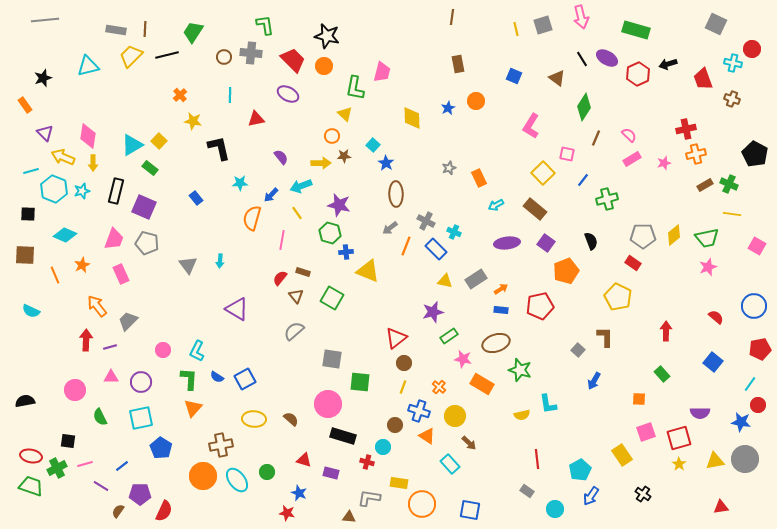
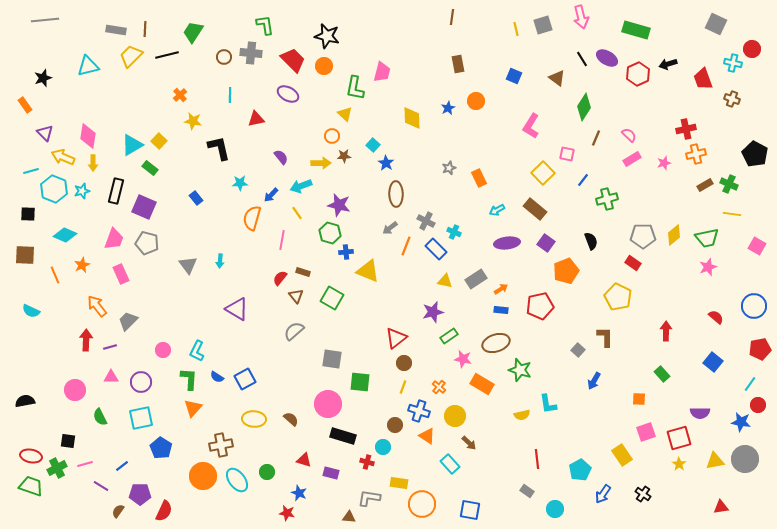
cyan arrow at (496, 205): moved 1 px right, 5 px down
blue arrow at (591, 496): moved 12 px right, 2 px up
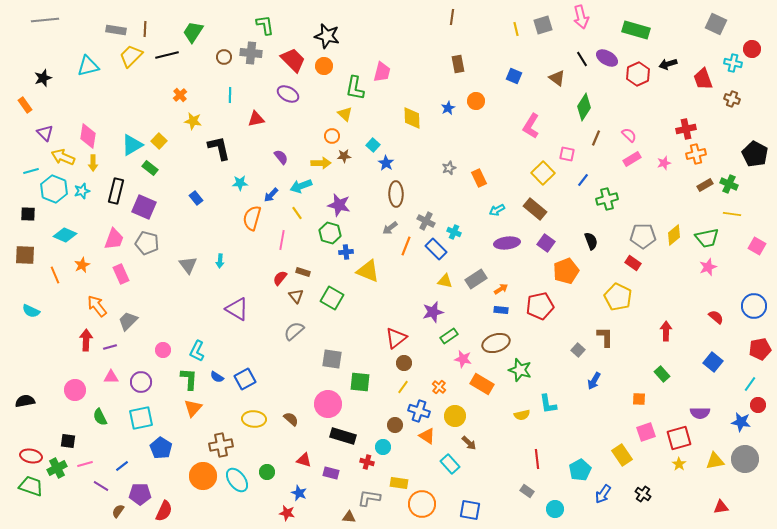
yellow line at (403, 387): rotated 16 degrees clockwise
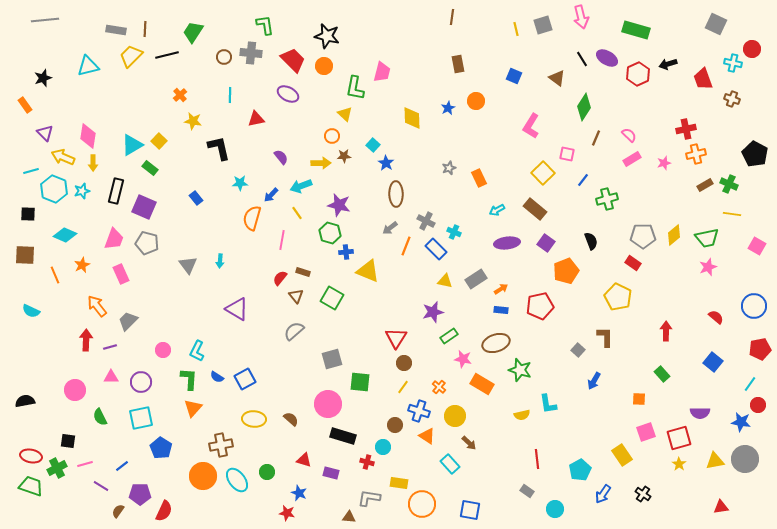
red triangle at (396, 338): rotated 20 degrees counterclockwise
gray square at (332, 359): rotated 25 degrees counterclockwise
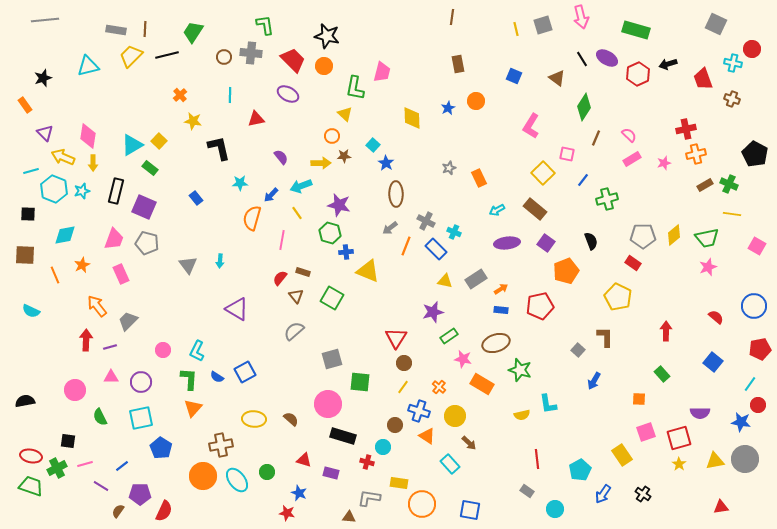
cyan diamond at (65, 235): rotated 35 degrees counterclockwise
blue square at (245, 379): moved 7 px up
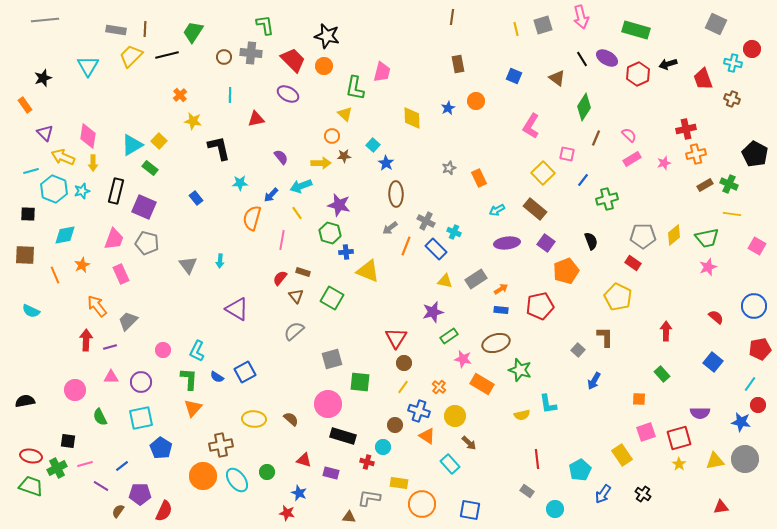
cyan triangle at (88, 66): rotated 45 degrees counterclockwise
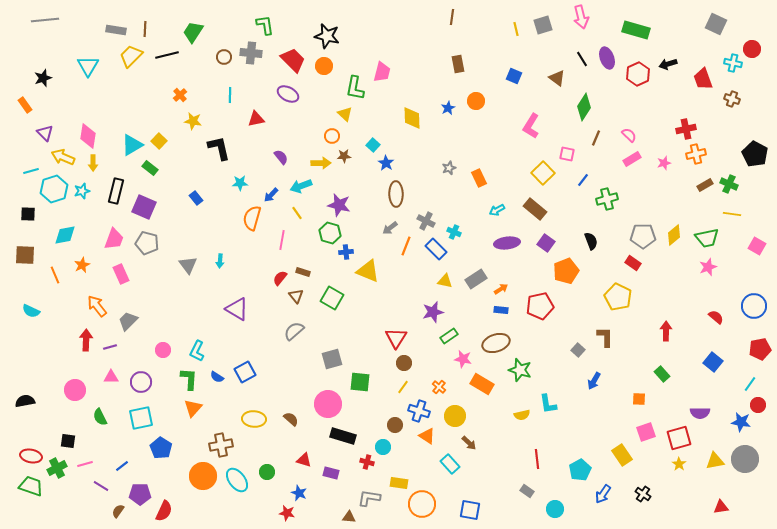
purple ellipse at (607, 58): rotated 40 degrees clockwise
cyan hexagon at (54, 189): rotated 20 degrees clockwise
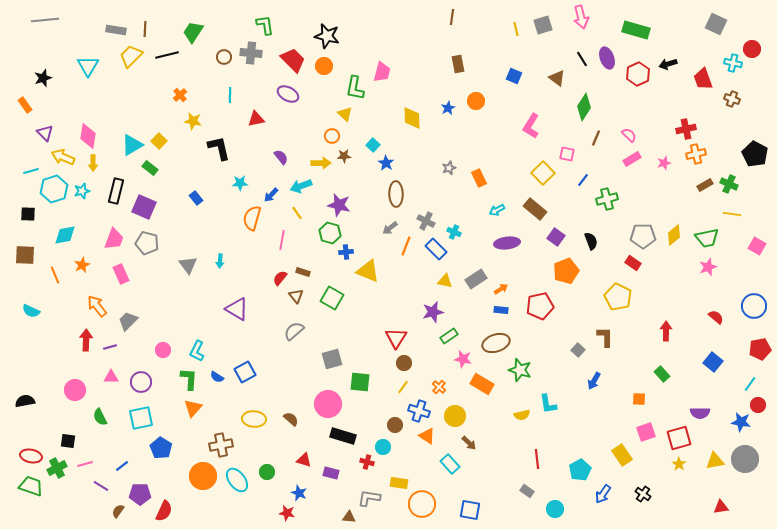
purple square at (546, 243): moved 10 px right, 6 px up
